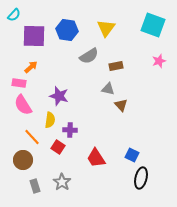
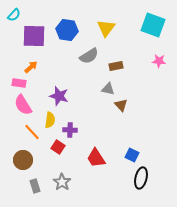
pink star: rotated 24 degrees clockwise
orange line: moved 5 px up
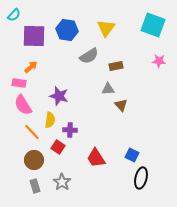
gray triangle: rotated 16 degrees counterclockwise
brown circle: moved 11 px right
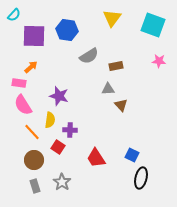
yellow triangle: moved 6 px right, 10 px up
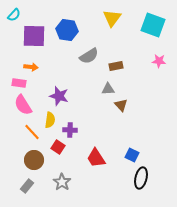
orange arrow: rotated 48 degrees clockwise
gray rectangle: moved 8 px left; rotated 56 degrees clockwise
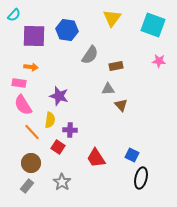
gray semicircle: moved 1 px right, 1 px up; rotated 24 degrees counterclockwise
brown circle: moved 3 px left, 3 px down
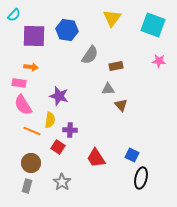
orange line: moved 1 px up; rotated 24 degrees counterclockwise
gray rectangle: rotated 24 degrees counterclockwise
